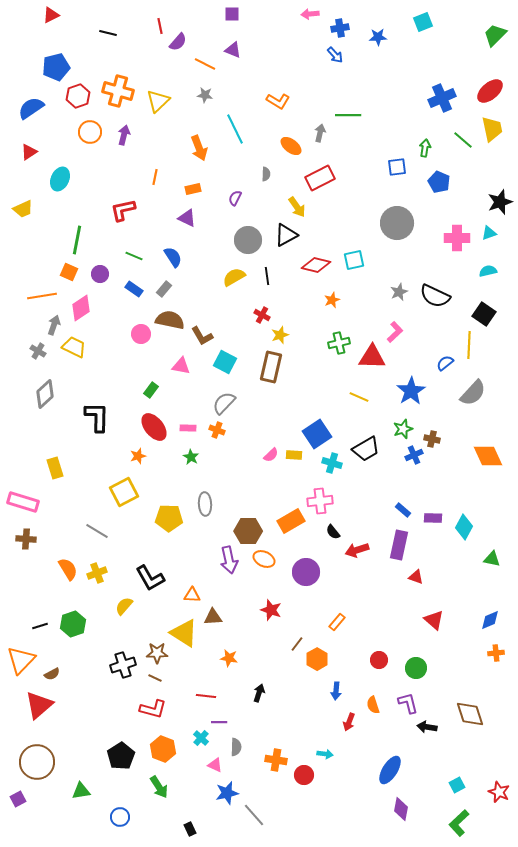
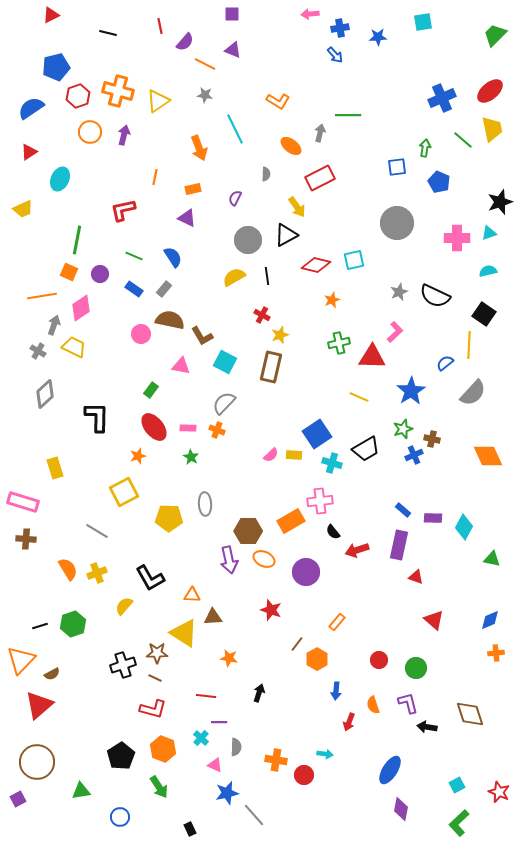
cyan square at (423, 22): rotated 12 degrees clockwise
purple semicircle at (178, 42): moved 7 px right
yellow triangle at (158, 101): rotated 10 degrees clockwise
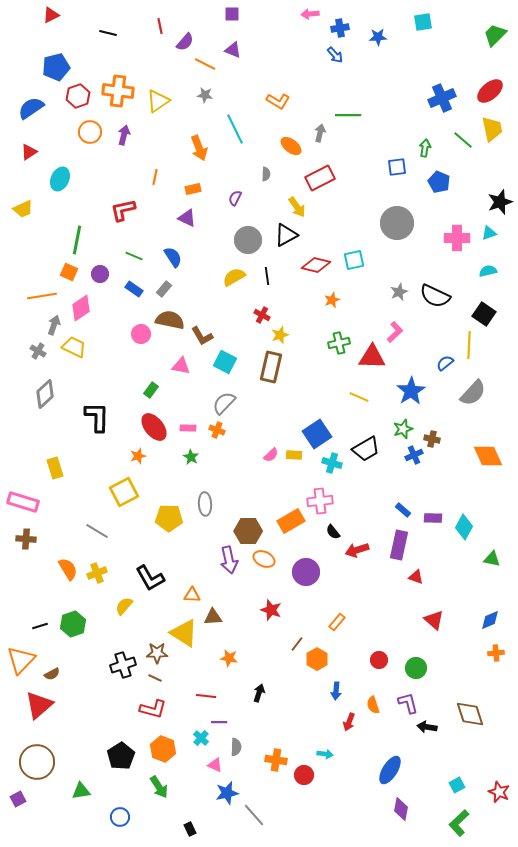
orange cross at (118, 91): rotated 8 degrees counterclockwise
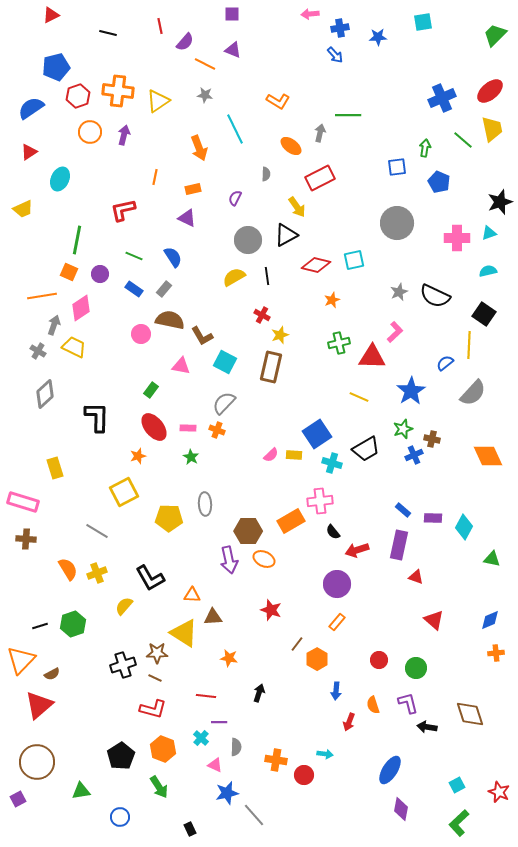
purple circle at (306, 572): moved 31 px right, 12 px down
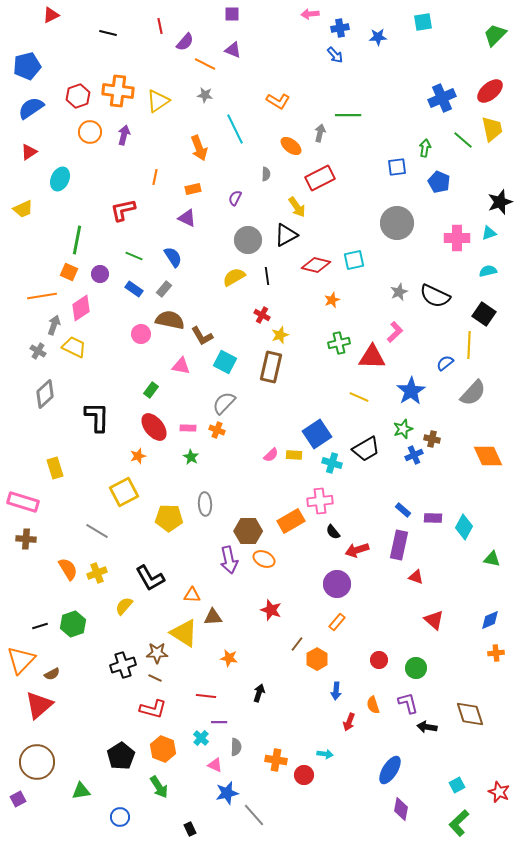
blue pentagon at (56, 67): moved 29 px left, 1 px up
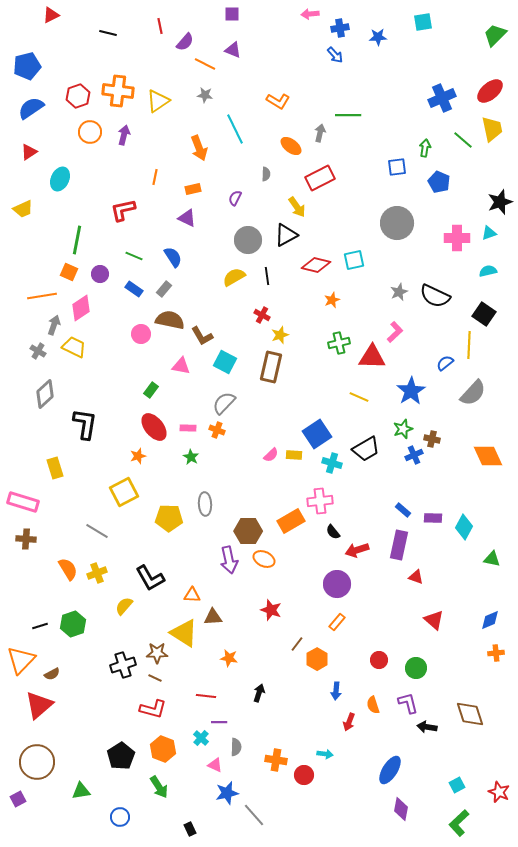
black L-shape at (97, 417): moved 12 px left, 7 px down; rotated 8 degrees clockwise
